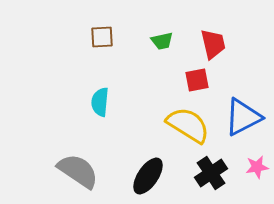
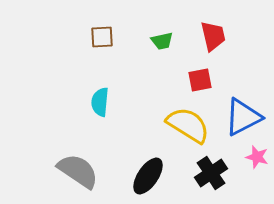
red trapezoid: moved 8 px up
red square: moved 3 px right
pink star: moved 10 px up; rotated 25 degrees clockwise
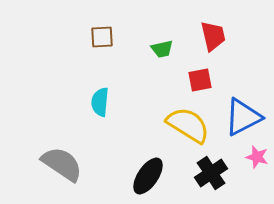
green trapezoid: moved 8 px down
gray semicircle: moved 16 px left, 7 px up
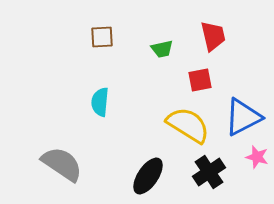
black cross: moved 2 px left, 1 px up
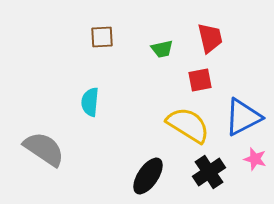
red trapezoid: moved 3 px left, 2 px down
cyan semicircle: moved 10 px left
pink star: moved 2 px left, 2 px down
gray semicircle: moved 18 px left, 15 px up
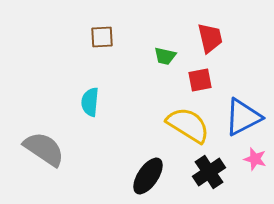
green trapezoid: moved 3 px right, 7 px down; rotated 25 degrees clockwise
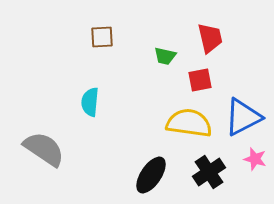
yellow semicircle: moved 1 px right, 2 px up; rotated 24 degrees counterclockwise
black ellipse: moved 3 px right, 1 px up
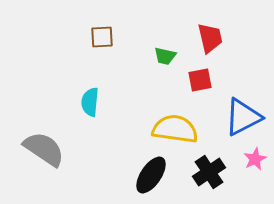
yellow semicircle: moved 14 px left, 6 px down
pink star: rotated 30 degrees clockwise
